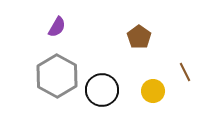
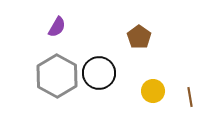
brown line: moved 5 px right, 25 px down; rotated 18 degrees clockwise
black circle: moved 3 px left, 17 px up
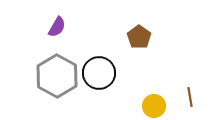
yellow circle: moved 1 px right, 15 px down
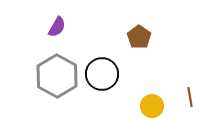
black circle: moved 3 px right, 1 px down
yellow circle: moved 2 px left
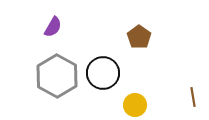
purple semicircle: moved 4 px left
black circle: moved 1 px right, 1 px up
brown line: moved 3 px right
yellow circle: moved 17 px left, 1 px up
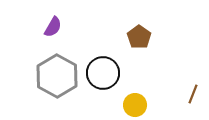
brown line: moved 3 px up; rotated 30 degrees clockwise
